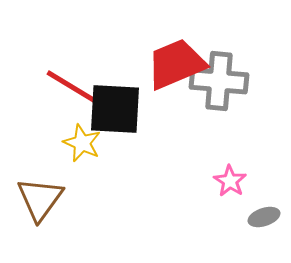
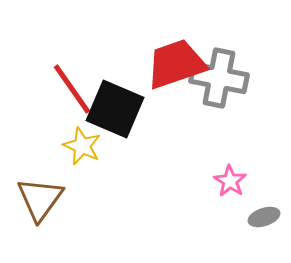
red trapezoid: rotated 4 degrees clockwise
gray cross: moved 3 px up; rotated 6 degrees clockwise
red line: moved 2 px down; rotated 24 degrees clockwise
black square: rotated 20 degrees clockwise
yellow star: moved 3 px down
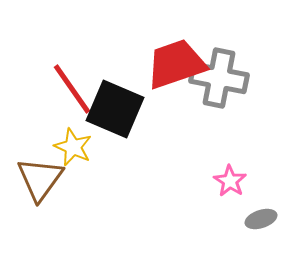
yellow star: moved 9 px left, 1 px down
brown triangle: moved 20 px up
gray ellipse: moved 3 px left, 2 px down
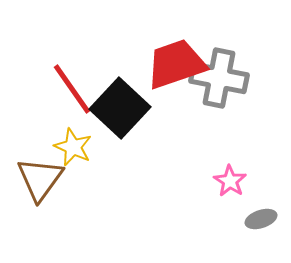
black square: moved 5 px right, 1 px up; rotated 20 degrees clockwise
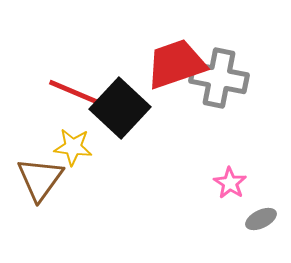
red line: moved 4 px right, 4 px down; rotated 32 degrees counterclockwise
yellow star: rotated 18 degrees counterclockwise
pink star: moved 2 px down
gray ellipse: rotated 8 degrees counterclockwise
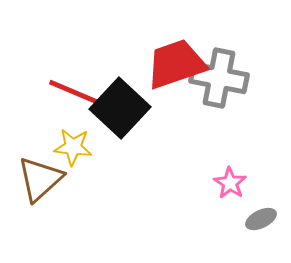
brown triangle: rotated 12 degrees clockwise
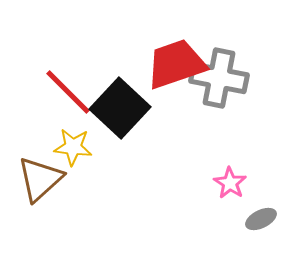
red line: moved 8 px left, 1 px up; rotated 22 degrees clockwise
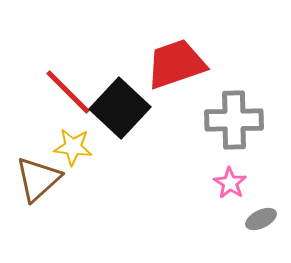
gray cross: moved 15 px right, 42 px down; rotated 12 degrees counterclockwise
brown triangle: moved 2 px left
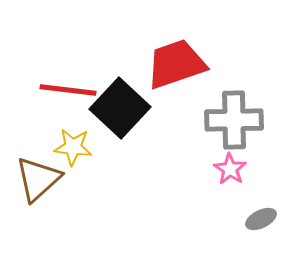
red line: moved 2 px up; rotated 38 degrees counterclockwise
pink star: moved 14 px up
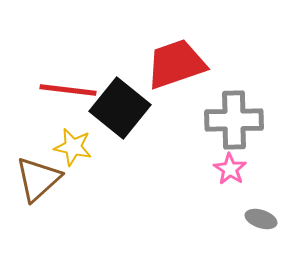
black square: rotated 4 degrees counterclockwise
yellow star: rotated 6 degrees clockwise
gray ellipse: rotated 44 degrees clockwise
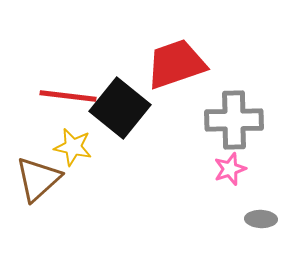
red line: moved 6 px down
pink star: rotated 20 degrees clockwise
gray ellipse: rotated 16 degrees counterclockwise
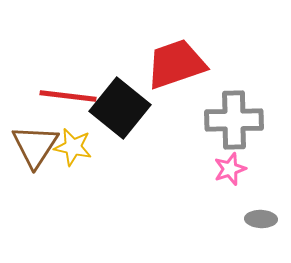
brown triangle: moved 3 px left, 33 px up; rotated 15 degrees counterclockwise
